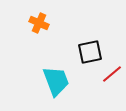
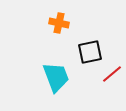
orange cross: moved 20 px right; rotated 12 degrees counterclockwise
cyan trapezoid: moved 4 px up
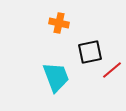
red line: moved 4 px up
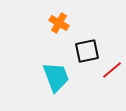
orange cross: rotated 18 degrees clockwise
black square: moved 3 px left, 1 px up
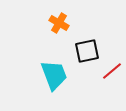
red line: moved 1 px down
cyan trapezoid: moved 2 px left, 2 px up
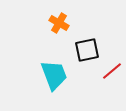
black square: moved 1 px up
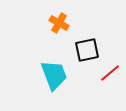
red line: moved 2 px left, 2 px down
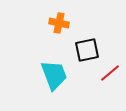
orange cross: rotated 18 degrees counterclockwise
